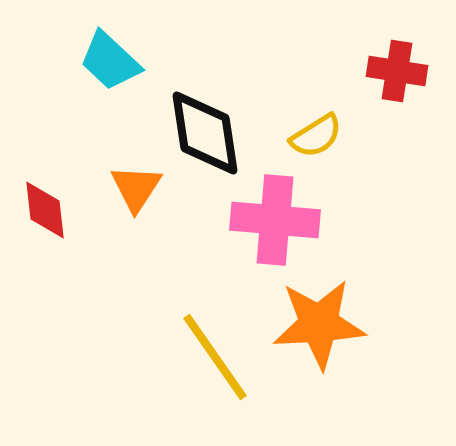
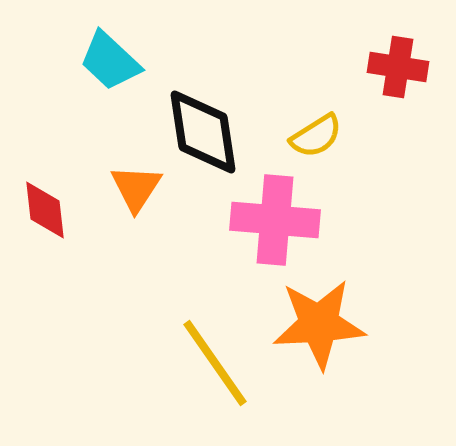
red cross: moved 1 px right, 4 px up
black diamond: moved 2 px left, 1 px up
yellow line: moved 6 px down
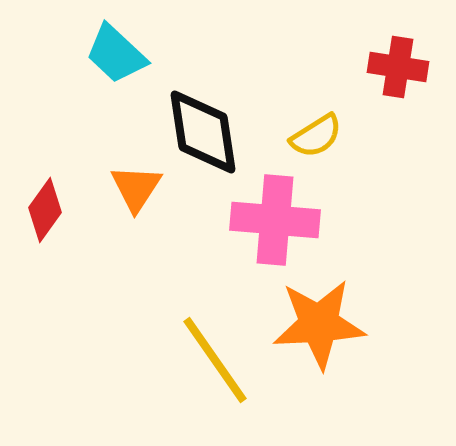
cyan trapezoid: moved 6 px right, 7 px up
red diamond: rotated 42 degrees clockwise
yellow line: moved 3 px up
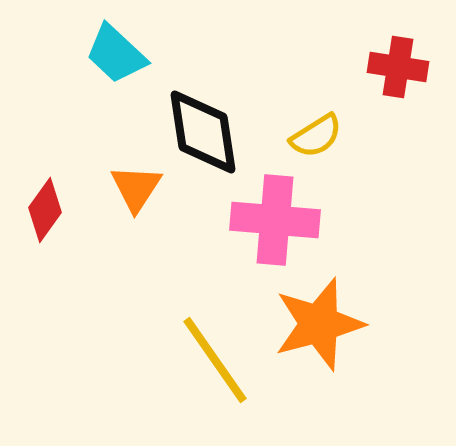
orange star: rotated 12 degrees counterclockwise
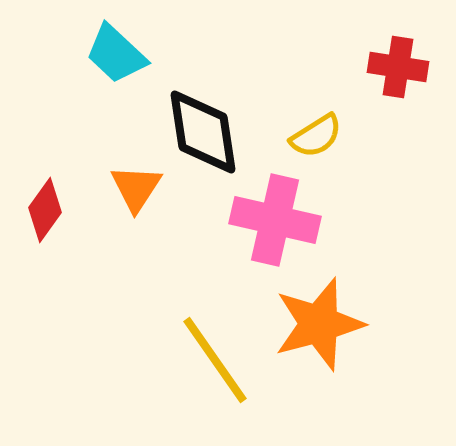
pink cross: rotated 8 degrees clockwise
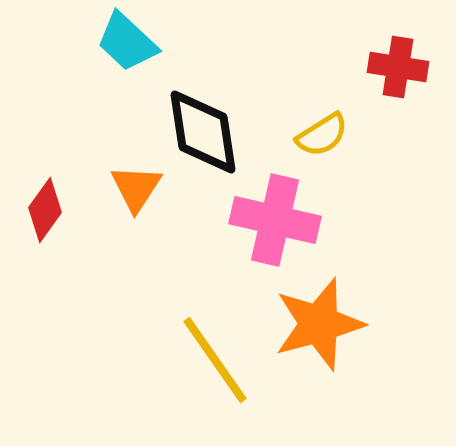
cyan trapezoid: moved 11 px right, 12 px up
yellow semicircle: moved 6 px right, 1 px up
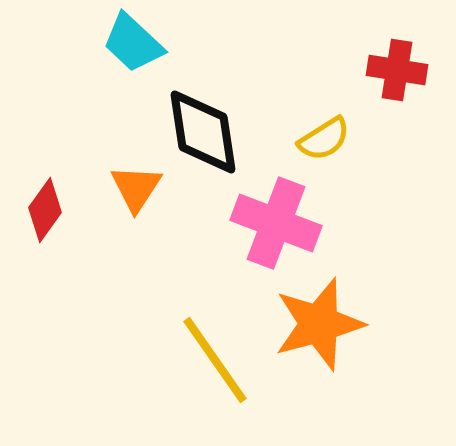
cyan trapezoid: moved 6 px right, 1 px down
red cross: moved 1 px left, 3 px down
yellow semicircle: moved 2 px right, 4 px down
pink cross: moved 1 px right, 3 px down; rotated 8 degrees clockwise
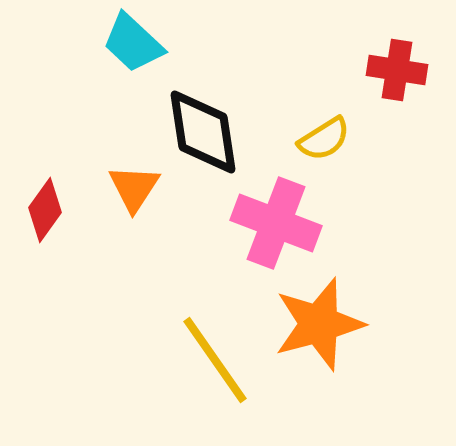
orange triangle: moved 2 px left
